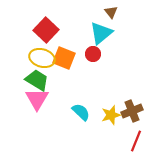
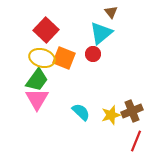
green trapezoid: rotated 95 degrees clockwise
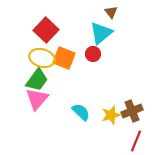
pink triangle: rotated 10 degrees clockwise
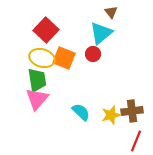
green trapezoid: rotated 45 degrees counterclockwise
brown cross: rotated 15 degrees clockwise
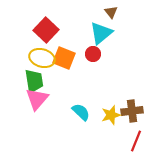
green trapezoid: moved 3 px left, 1 px down
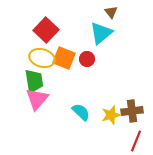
red circle: moved 6 px left, 5 px down
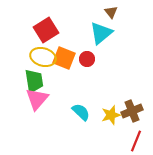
red square: rotated 15 degrees clockwise
yellow ellipse: moved 1 px right, 1 px up
brown cross: rotated 15 degrees counterclockwise
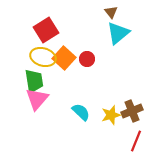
cyan triangle: moved 17 px right
orange square: rotated 20 degrees clockwise
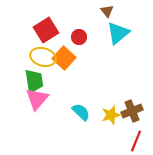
brown triangle: moved 4 px left, 1 px up
red circle: moved 8 px left, 22 px up
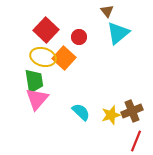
red square: rotated 15 degrees counterclockwise
